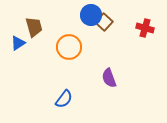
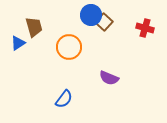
purple semicircle: rotated 48 degrees counterclockwise
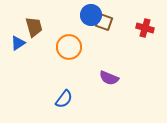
brown square: rotated 24 degrees counterclockwise
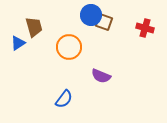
purple semicircle: moved 8 px left, 2 px up
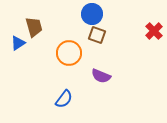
blue circle: moved 1 px right, 1 px up
brown square: moved 7 px left, 13 px down
red cross: moved 9 px right, 3 px down; rotated 30 degrees clockwise
orange circle: moved 6 px down
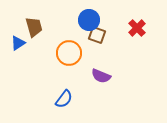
blue circle: moved 3 px left, 6 px down
red cross: moved 17 px left, 3 px up
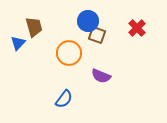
blue circle: moved 1 px left, 1 px down
blue triangle: rotated 14 degrees counterclockwise
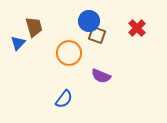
blue circle: moved 1 px right
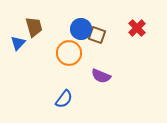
blue circle: moved 8 px left, 8 px down
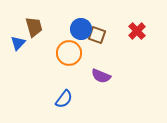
red cross: moved 3 px down
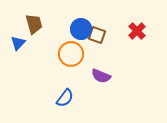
brown trapezoid: moved 3 px up
orange circle: moved 2 px right, 1 px down
blue semicircle: moved 1 px right, 1 px up
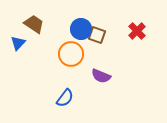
brown trapezoid: rotated 40 degrees counterclockwise
